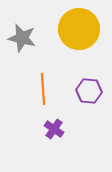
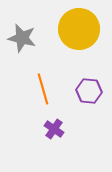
orange line: rotated 12 degrees counterclockwise
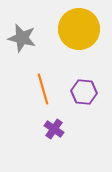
purple hexagon: moved 5 px left, 1 px down
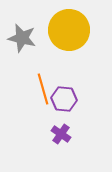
yellow circle: moved 10 px left, 1 px down
purple hexagon: moved 20 px left, 7 px down
purple cross: moved 7 px right, 5 px down
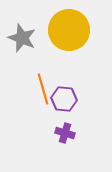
gray star: rotated 8 degrees clockwise
purple cross: moved 4 px right, 1 px up; rotated 18 degrees counterclockwise
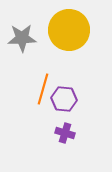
gray star: rotated 24 degrees counterclockwise
orange line: rotated 32 degrees clockwise
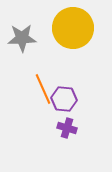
yellow circle: moved 4 px right, 2 px up
orange line: rotated 40 degrees counterclockwise
purple cross: moved 2 px right, 5 px up
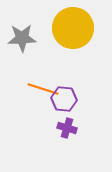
orange line: rotated 48 degrees counterclockwise
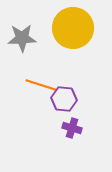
orange line: moved 2 px left, 4 px up
purple cross: moved 5 px right
